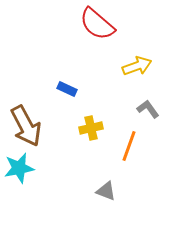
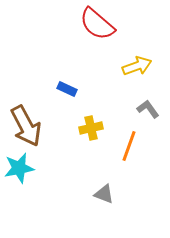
gray triangle: moved 2 px left, 3 px down
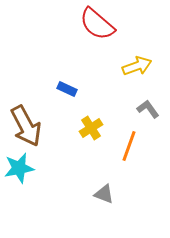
yellow cross: rotated 20 degrees counterclockwise
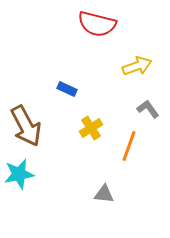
red semicircle: rotated 27 degrees counterclockwise
cyan star: moved 6 px down
gray triangle: rotated 15 degrees counterclockwise
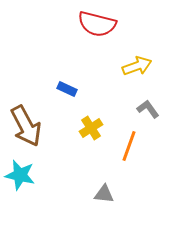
cyan star: moved 1 px right, 1 px down; rotated 24 degrees clockwise
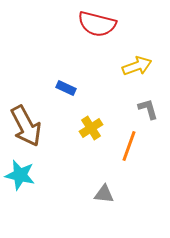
blue rectangle: moved 1 px left, 1 px up
gray L-shape: rotated 20 degrees clockwise
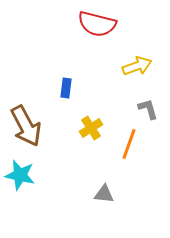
blue rectangle: rotated 72 degrees clockwise
orange line: moved 2 px up
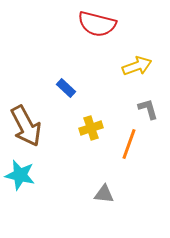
blue rectangle: rotated 54 degrees counterclockwise
yellow cross: rotated 15 degrees clockwise
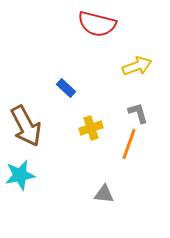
gray L-shape: moved 10 px left, 4 px down
cyan star: rotated 24 degrees counterclockwise
